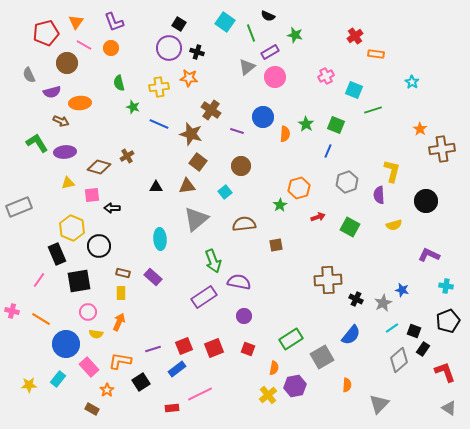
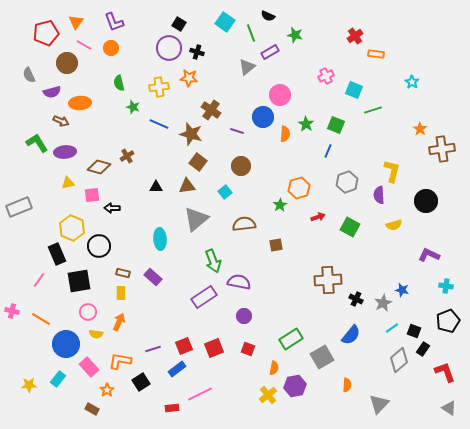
pink circle at (275, 77): moved 5 px right, 18 px down
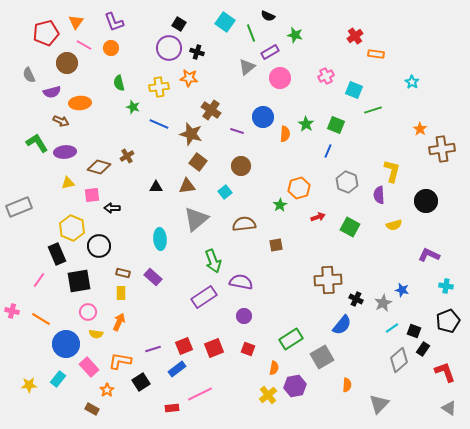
pink circle at (280, 95): moved 17 px up
gray hexagon at (347, 182): rotated 20 degrees counterclockwise
purple semicircle at (239, 282): moved 2 px right
blue semicircle at (351, 335): moved 9 px left, 10 px up
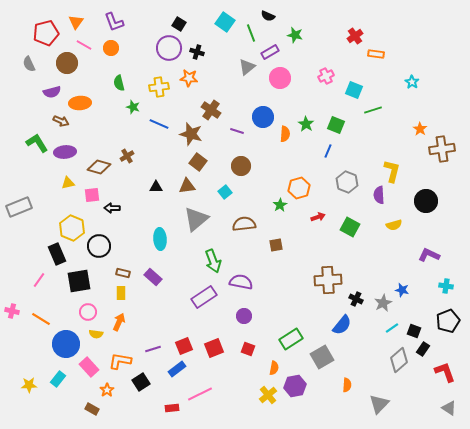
gray semicircle at (29, 75): moved 11 px up
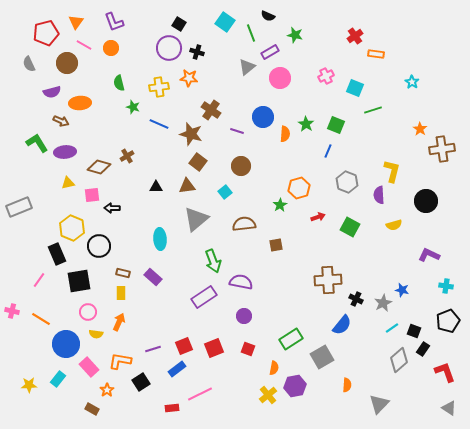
cyan square at (354, 90): moved 1 px right, 2 px up
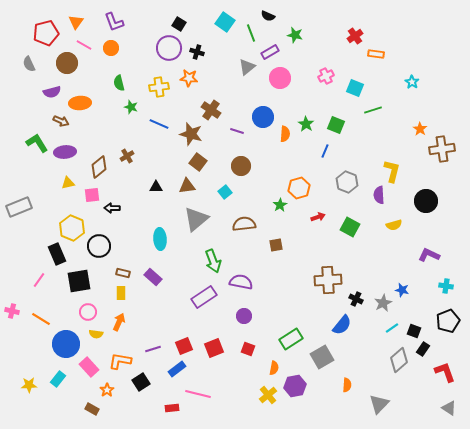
green star at (133, 107): moved 2 px left
blue line at (328, 151): moved 3 px left
brown diamond at (99, 167): rotated 55 degrees counterclockwise
pink line at (200, 394): moved 2 px left; rotated 40 degrees clockwise
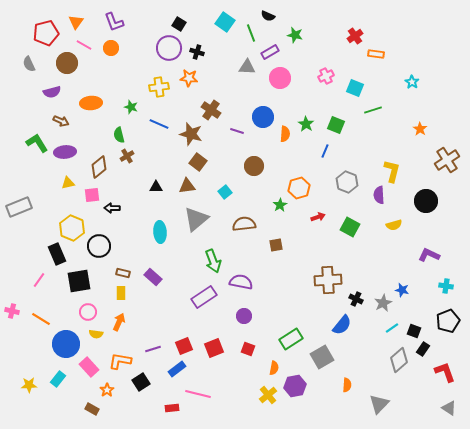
gray triangle at (247, 67): rotated 42 degrees clockwise
green semicircle at (119, 83): moved 52 px down
orange ellipse at (80, 103): moved 11 px right
brown cross at (442, 149): moved 5 px right, 11 px down; rotated 25 degrees counterclockwise
brown circle at (241, 166): moved 13 px right
cyan ellipse at (160, 239): moved 7 px up
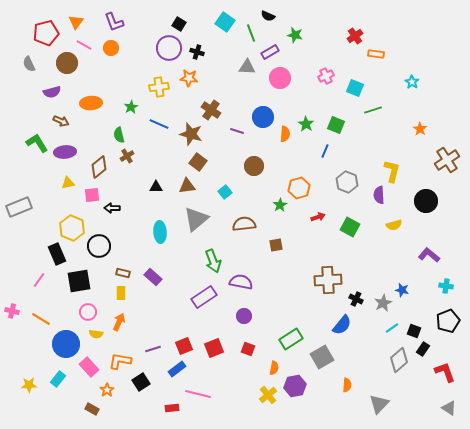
green star at (131, 107): rotated 24 degrees clockwise
purple L-shape at (429, 255): rotated 15 degrees clockwise
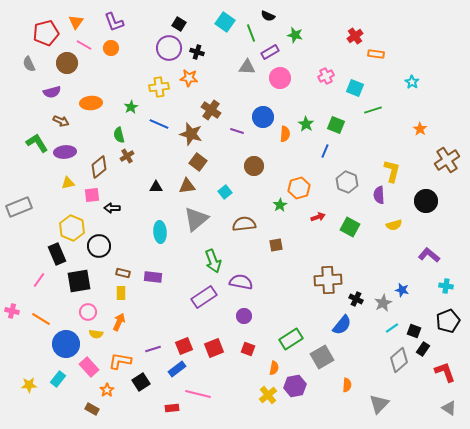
purple rectangle at (153, 277): rotated 36 degrees counterclockwise
